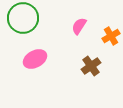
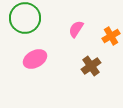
green circle: moved 2 px right
pink semicircle: moved 3 px left, 3 px down
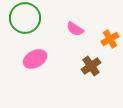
pink semicircle: moved 1 px left; rotated 90 degrees counterclockwise
orange cross: moved 1 px left, 3 px down
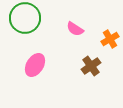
pink ellipse: moved 6 px down; rotated 30 degrees counterclockwise
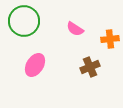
green circle: moved 1 px left, 3 px down
orange cross: rotated 24 degrees clockwise
brown cross: moved 1 px left, 1 px down; rotated 12 degrees clockwise
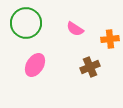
green circle: moved 2 px right, 2 px down
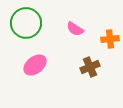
pink ellipse: rotated 20 degrees clockwise
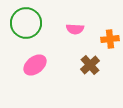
pink semicircle: rotated 30 degrees counterclockwise
brown cross: moved 2 px up; rotated 18 degrees counterclockwise
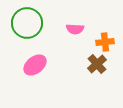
green circle: moved 1 px right
orange cross: moved 5 px left, 3 px down
brown cross: moved 7 px right, 1 px up
